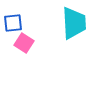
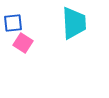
pink square: moved 1 px left
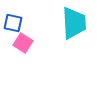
blue square: rotated 18 degrees clockwise
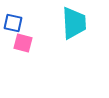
pink square: rotated 18 degrees counterclockwise
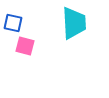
pink square: moved 2 px right, 3 px down
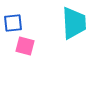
blue square: rotated 18 degrees counterclockwise
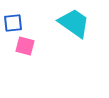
cyan trapezoid: rotated 52 degrees counterclockwise
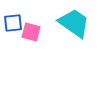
pink square: moved 6 px right, 14 px up
